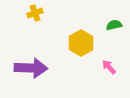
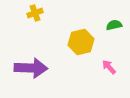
yellow hexagon: moved 1 px up; rotated 15 degrees clockwise
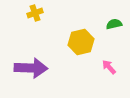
green semicircle: moved 1 px up
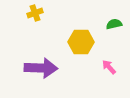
yellow hexagon: rotated 15 degrees clockwise
purple arrow: moved 10 px right
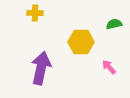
yellow cross: rotated 21 degrees clockwise
purple arrow: rotated 80 degrees counterclockwise
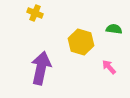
yellow cross: rotated 21 degrees clockwise
green semicircle: moved 5 px down; rotated 21 degrees clockwise
yellow hexagon: rotated 15 degrees clockwise
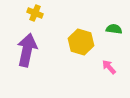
purple arrow: moved 14 px left, 18 px up
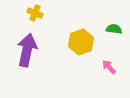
yellow hexagon: rotated 25 degrees clockwise
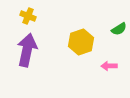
yellow cross: moved 7 px left, 3 px down
green semicircle: moved 5 px right; rotated 140 degrees clockwise
pink arrow: moved 1 px up; rotated 49 degrees counterclockwise
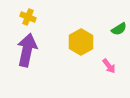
yellow cross: moved 1 px down
yellow hexagon: rotated 10 degrees counterclockwise
pink arrow: rotated 126 degrees counterclockwise
